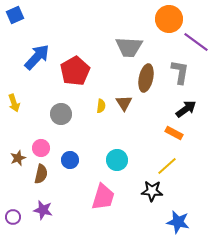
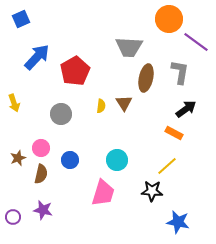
blue square: moved 6 px right, 4 px down
pink trapezoid: moved 4 px up
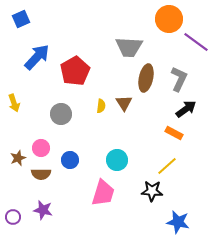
gray L-shape: moved 1 px left, 7 px down; rotated 15 degrees clockwise
brown semicircle: rotated 78 degrees clockwise
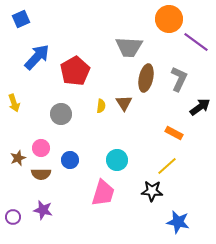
black arrow: moved 14 px right, 2 px up
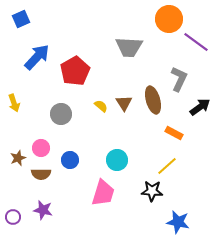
brown ellipse: moved 7 px right, 22 px down; rotated 28 degrees counterclockwise
yellow semicircle: rotated 56 degrees counterclockwise
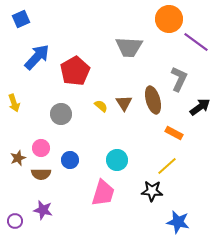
purple circle: moved 2 px right, 4 px down
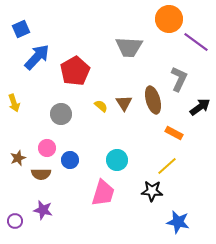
blue square: moved 10 px down
pink circle: moved 6 px right
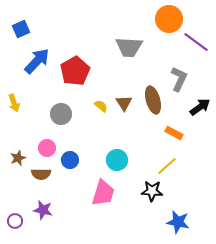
blue arrow: moved 4 px down
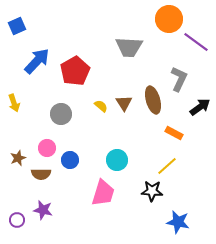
blue square: moved 4 px left, 3 px up
purple circle: moved 2 px right, 1 px up
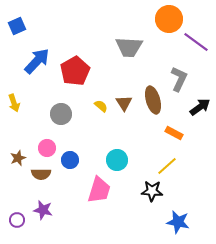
pink trapezoid: moved 4 px left, 3 px up
